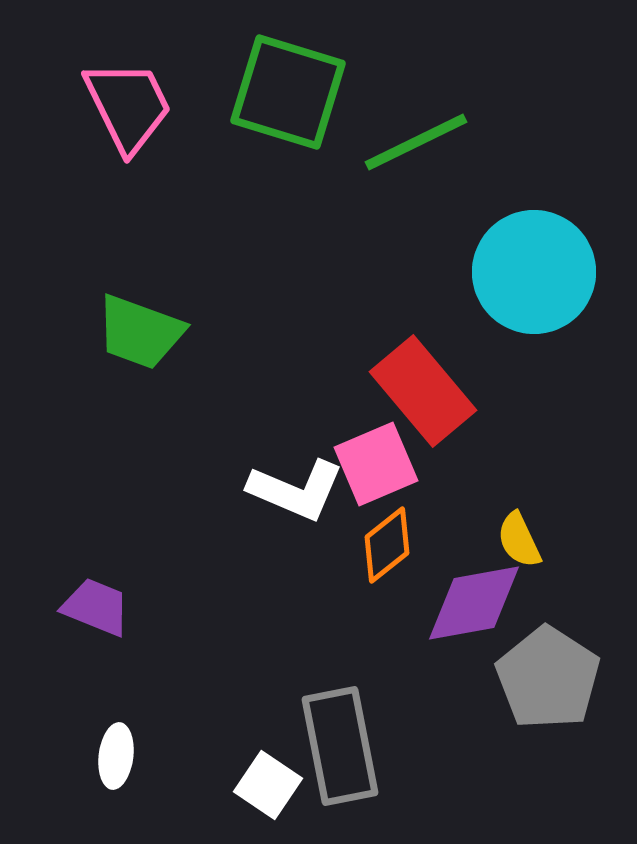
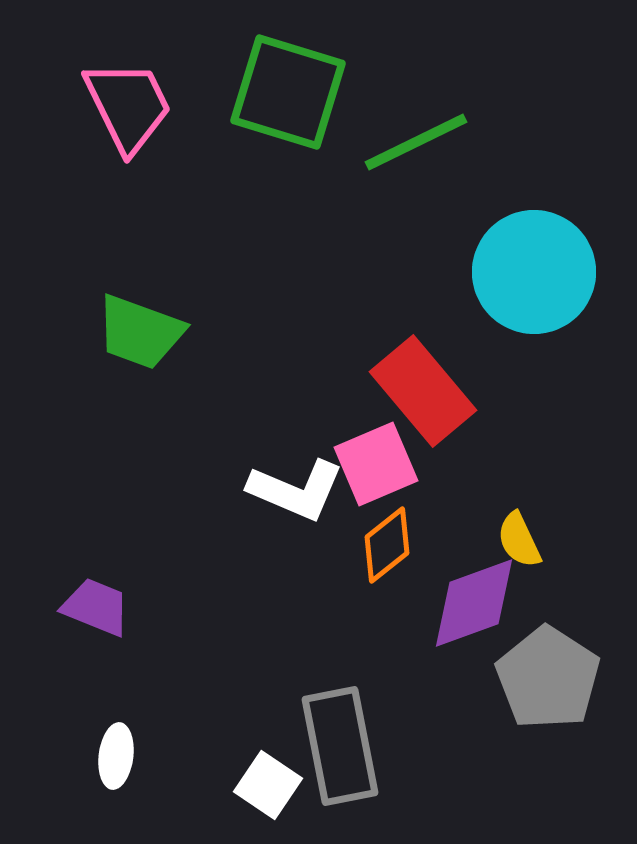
purple diamond: rotated 10 degrees counterclockwise
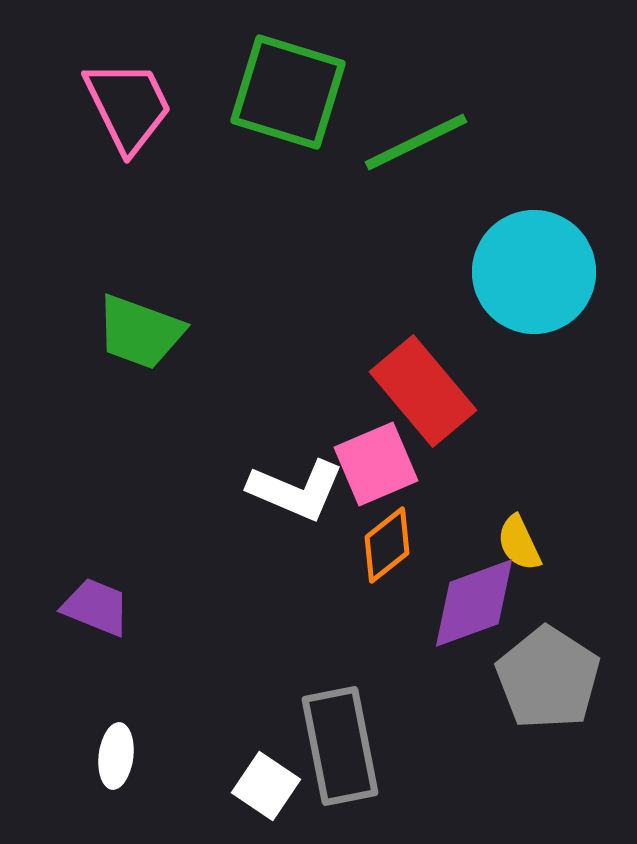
yellow semicircle: moved 3 px down
white square: moved 2 px left, 1 px down
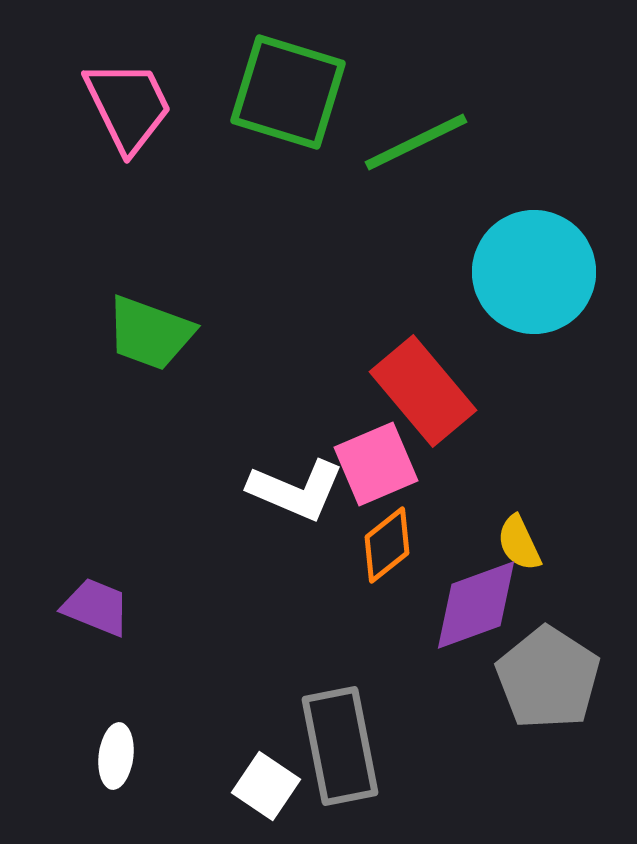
green trapezoid: moved 10 px right, 1 px down
purple diamond: moved 2 px right, 2 px down
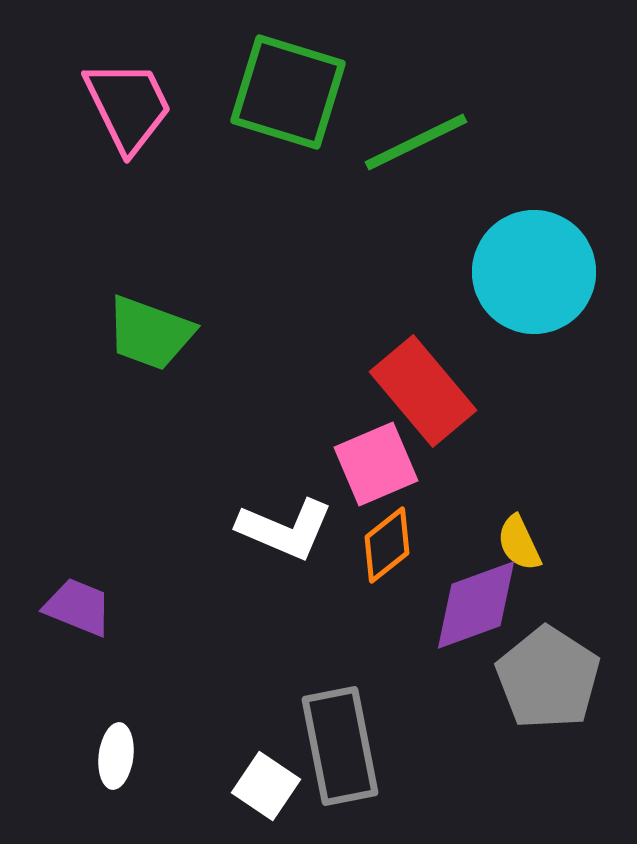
white L-shape: moved 11 px left, 39 px down
purple trapezoid: moved 18 px left
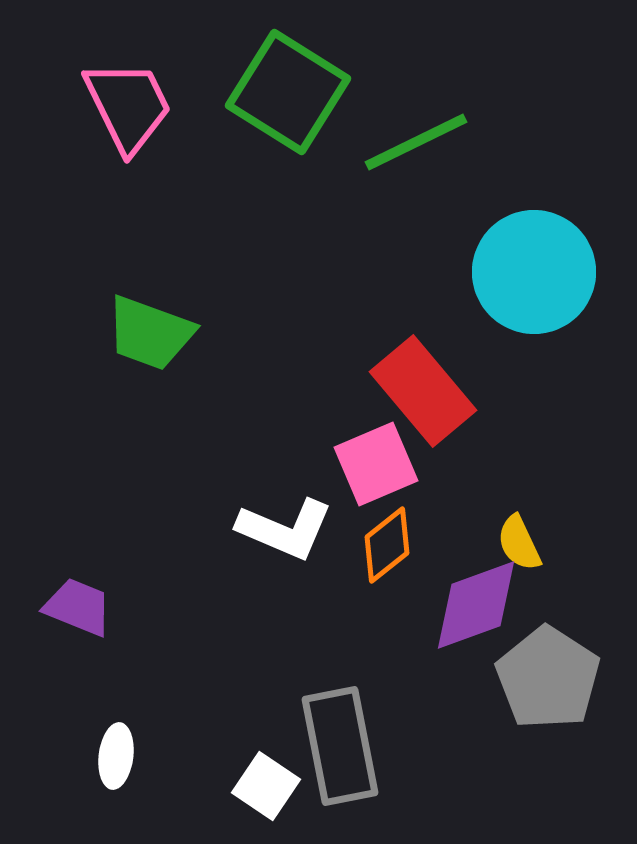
green square: rotated 15 degrees clockwise
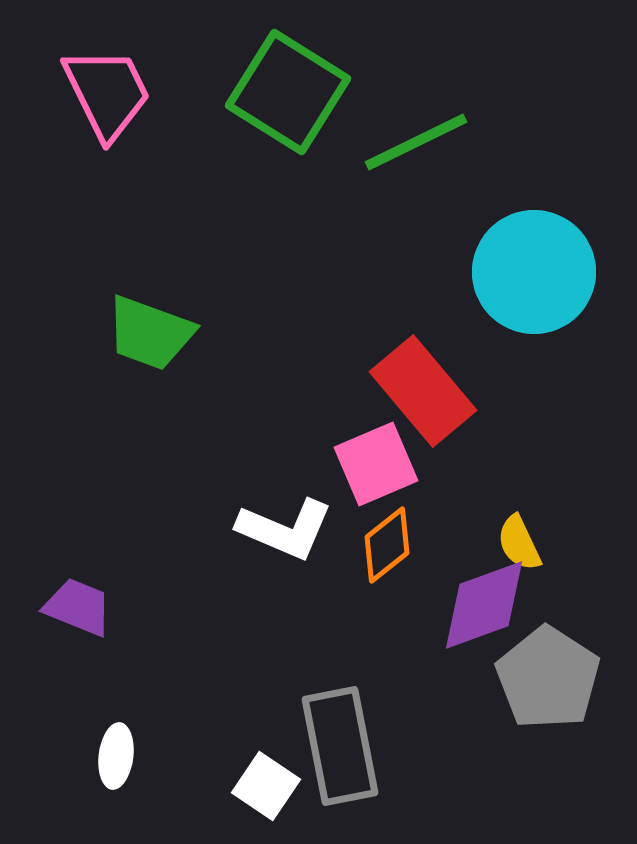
pink trapezoid: moved 21 px left, 13 px up
purple diamond: moved 8 px right
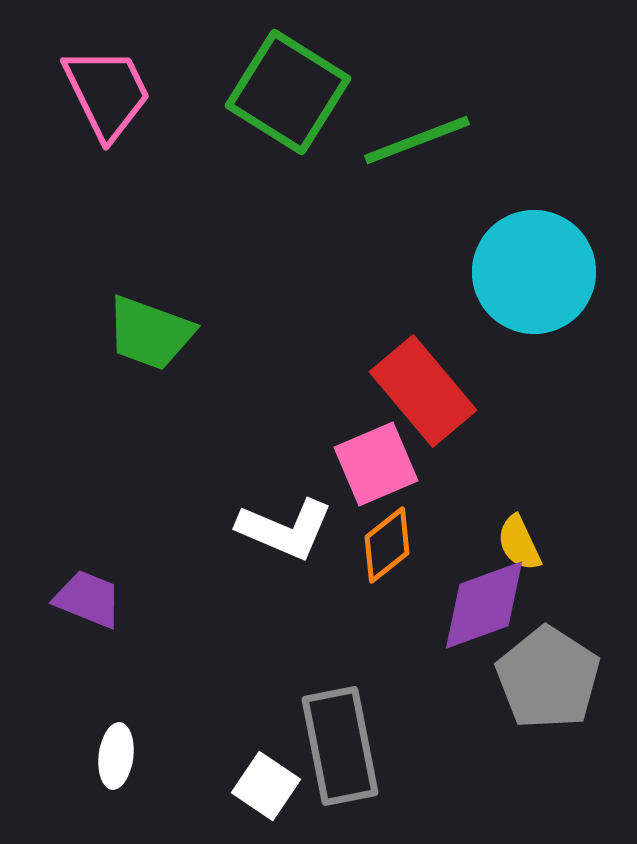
green line: moved 1 px right, 2 px up; rotated 5 degrees clockwise
purple trapezoid: moved 10 px right, 8 px up
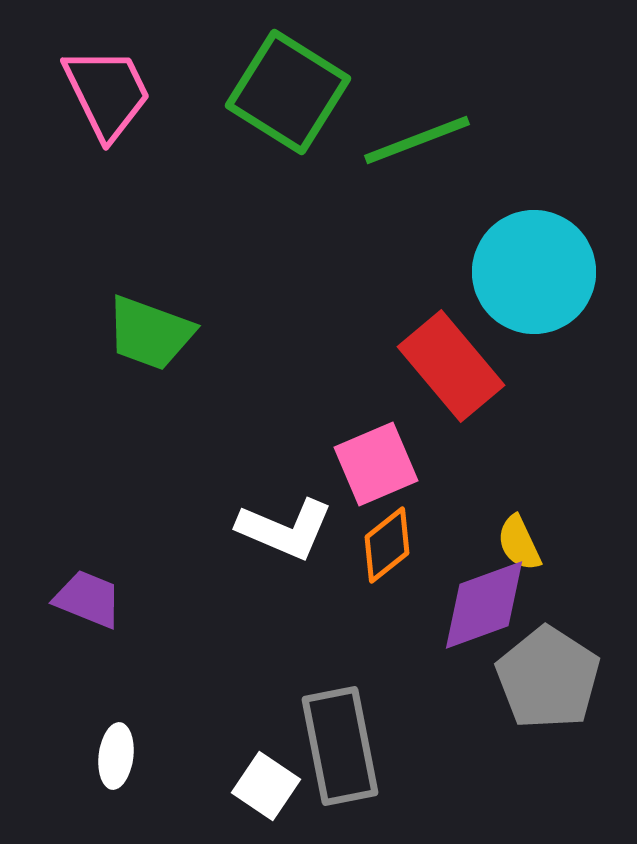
red rectangle: moved 28 px right, 25 px up
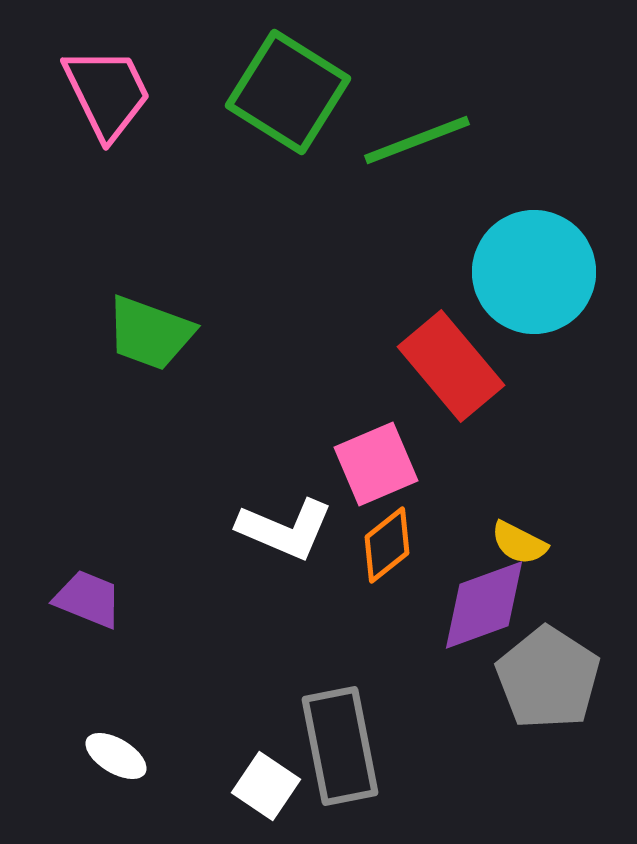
yellow semicircle: rotated 38 degrees counterclockwise
white ellipse: rotated 66 degrees counterclockwise
